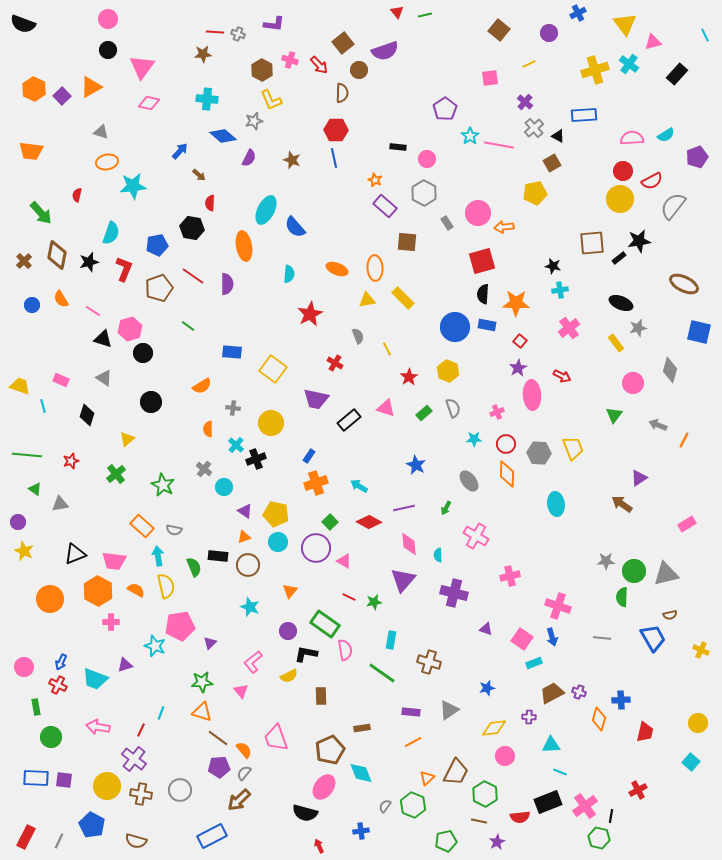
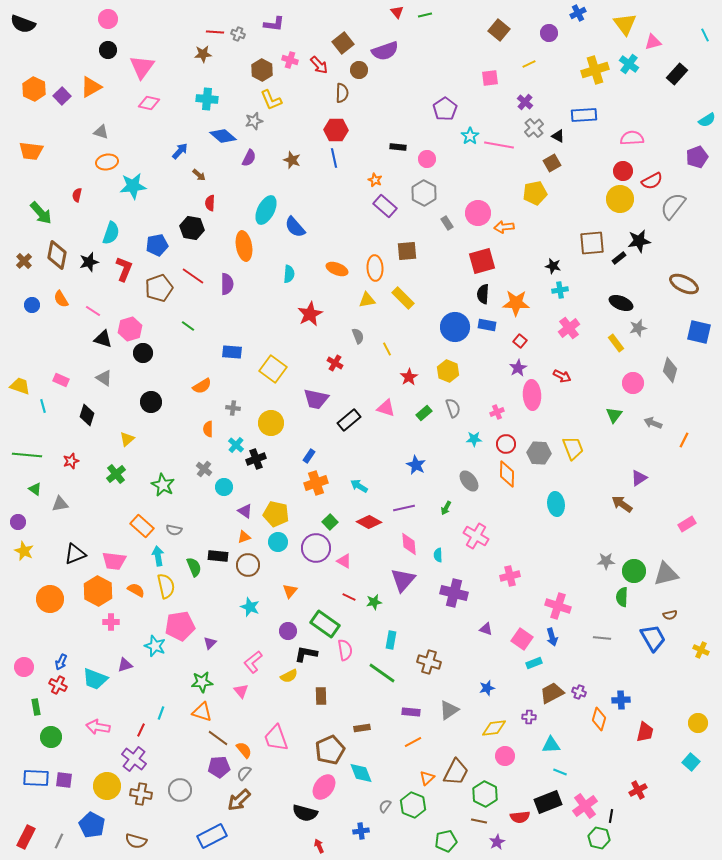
cyan semicircle at (666, 135): moved 41 px right, 15 px up
brown square at (407, 242): moved 9 px down; rotated 10 degrees counterclockwise
gray arrow at (658, 425): moved 5 px left, 2 px up
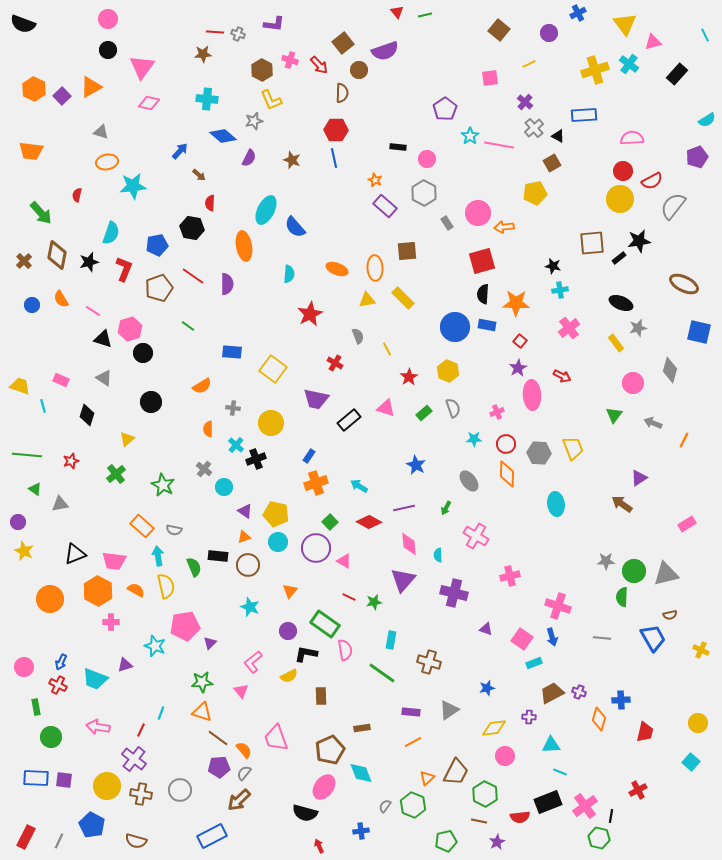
pink pentagon at (180, 626): moved 5 px right
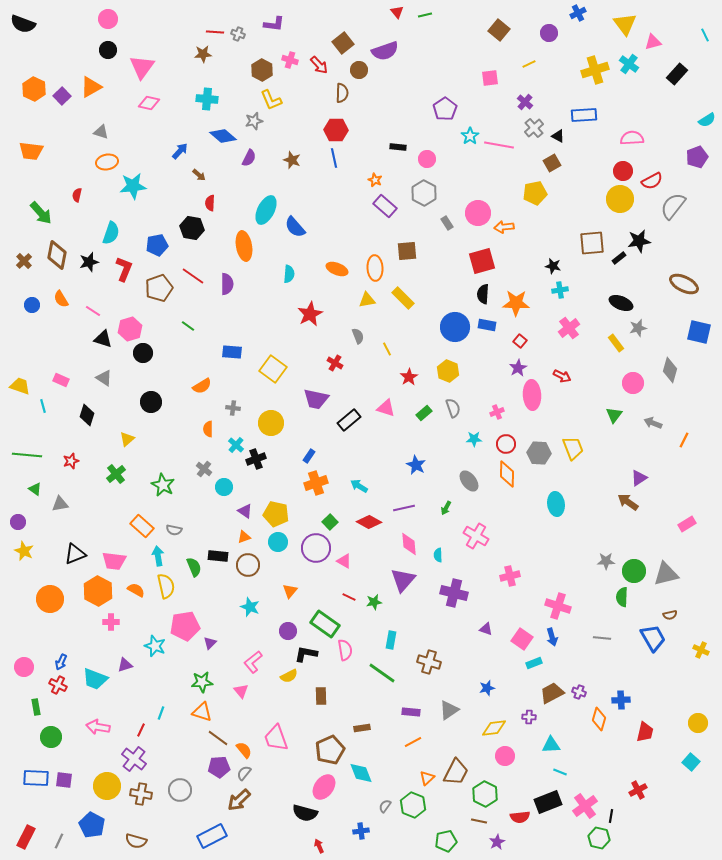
brown arrow at (622, 504): moved 6 px right, 2 px up
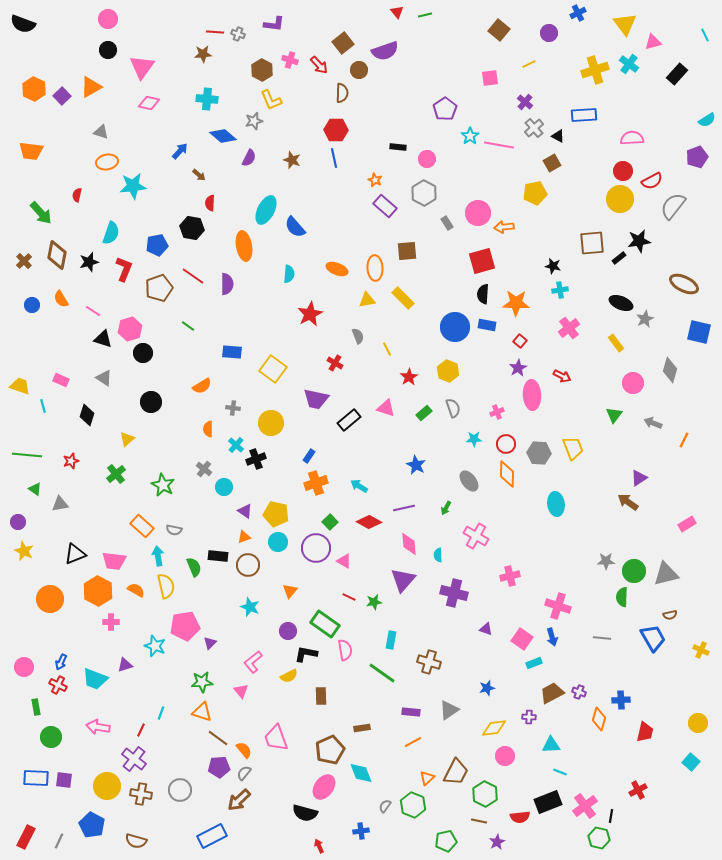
gray star at (638, 328): moved 7 px right, 9 px up; rotated 12 degrees counterclockwise
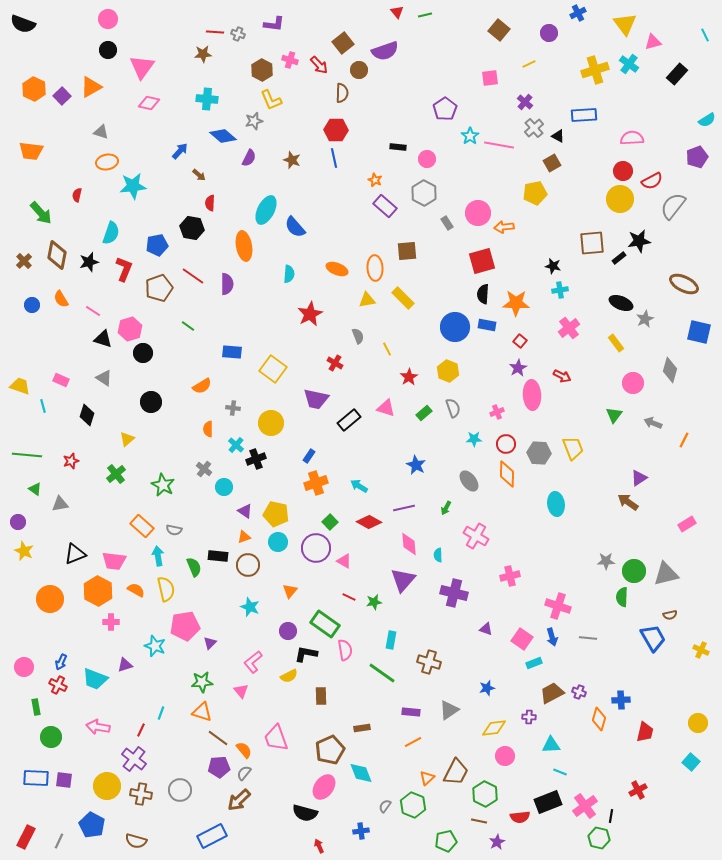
yellow semicircle at (166, 586): moved 3 px down
gray line at (602, 638): moved 14 px left
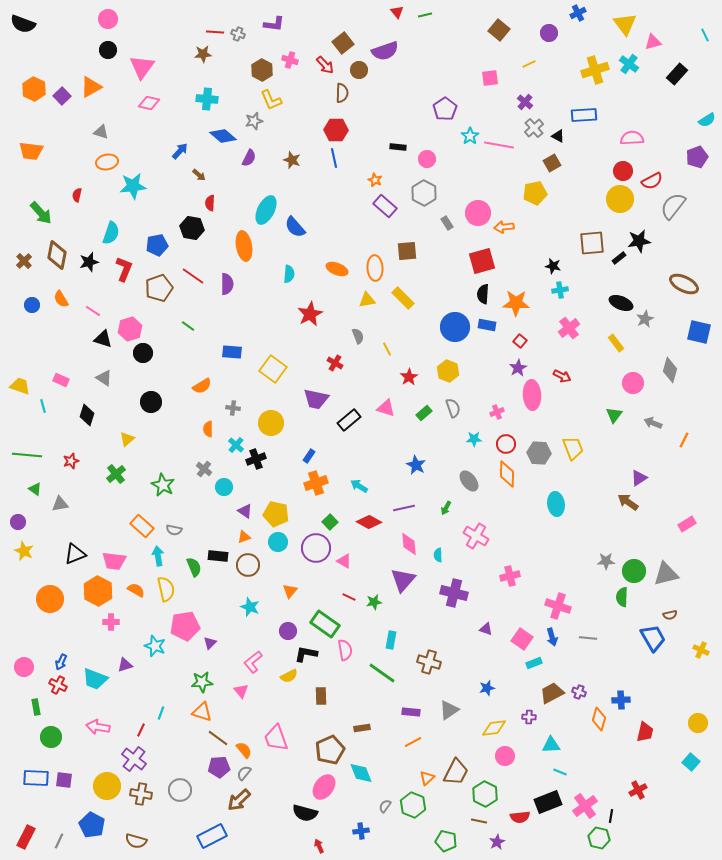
red arrow at (319, 65): moved 6 px right
green pentagon at (446, 841): rotated 25 degrees clockwise
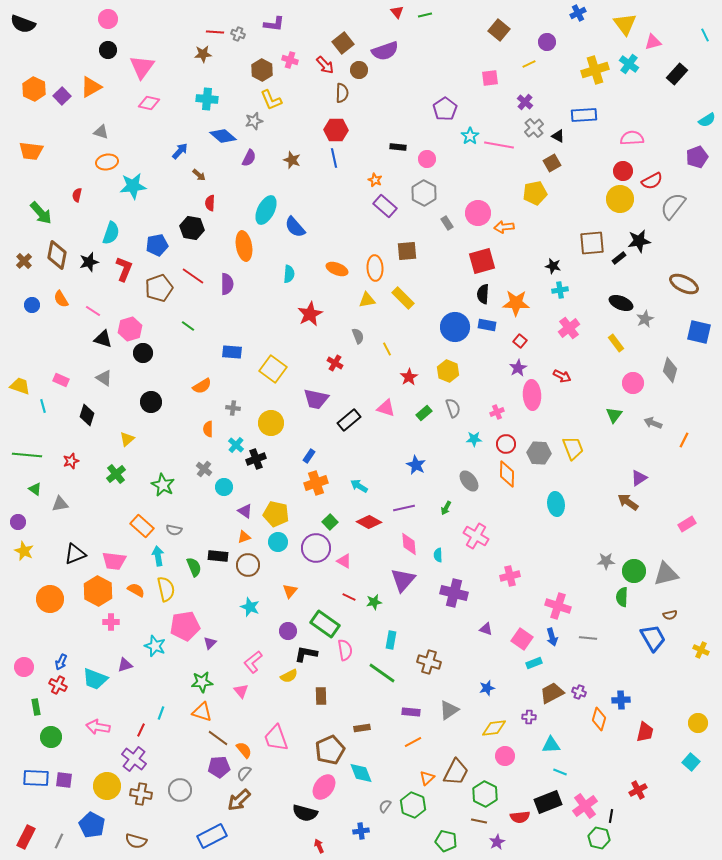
purple circle at (549, 33): moved 2 px left, 9 px down
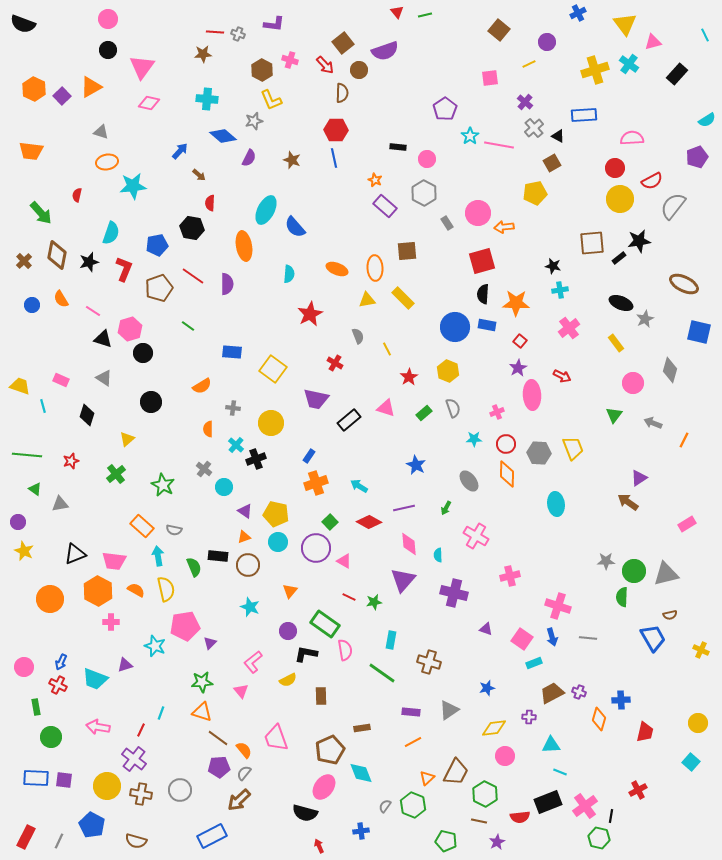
red circle at (623, 171): moved 8 px left, 3 px up
yellow semicircle at (289, 676): moved 1 px left, 4 px down
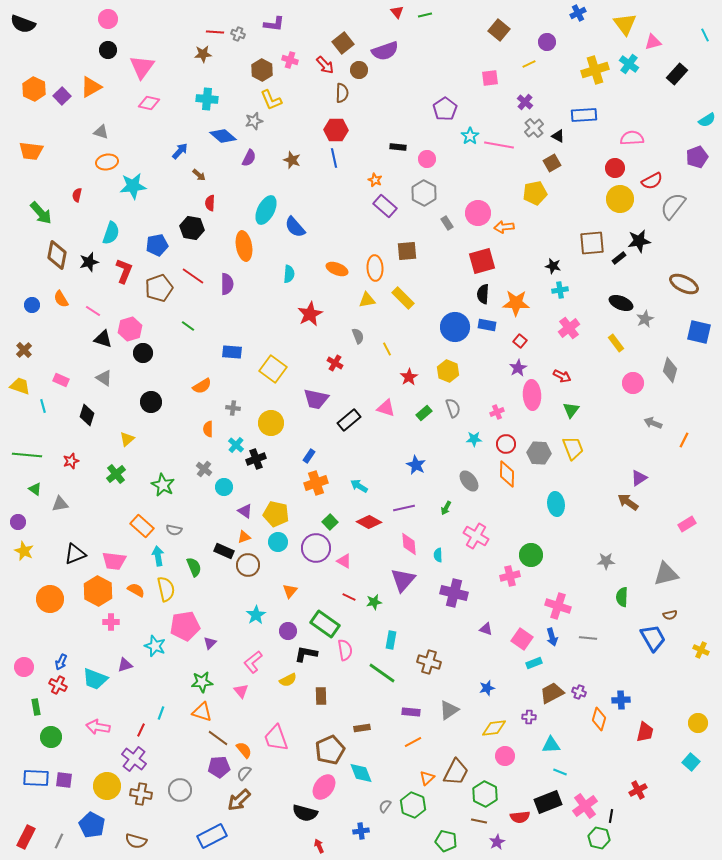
brown cross at (24, 261): moved 89 px down
red L-shape at (124, 269): moved 2 px down
green triangle at (614, 415): moved 43 px left, 5 px up
black rectangle at (218, 556): moved 6 px right, 5 px up; rotated 18 degrees clockwise
green circle at (634, 571): moved 103 px left, 16 px up
cyan star at (250, 607): moved 6 px right, 8 px down; rotated 18 degrees clockwise
